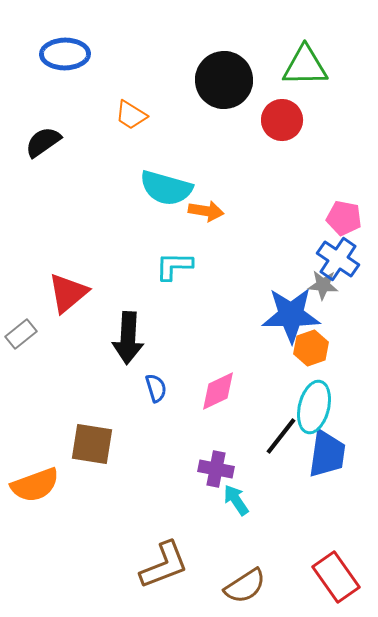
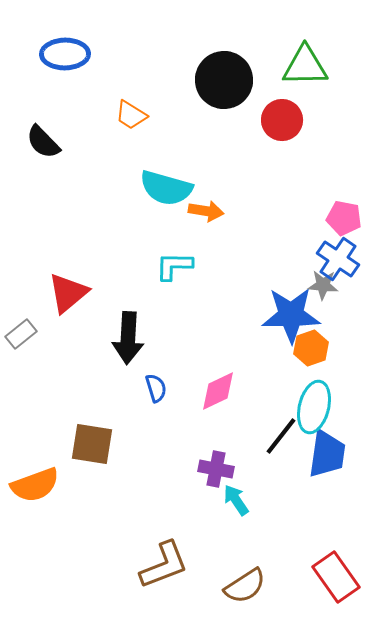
black semicircle: rotated 99 degrees counterclockwise
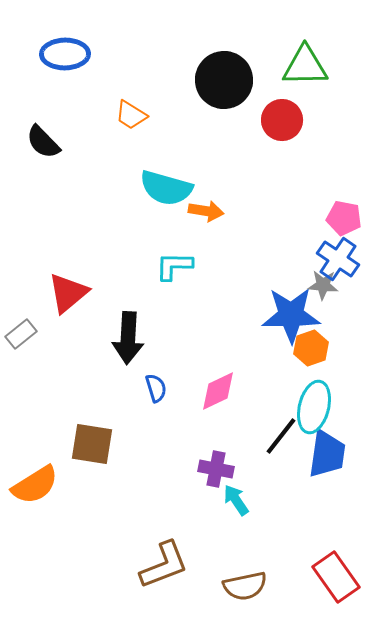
orange semicircle: rotated 12 degrees counterclockwise
brown semicircle: rotated 21 degrees clockwise
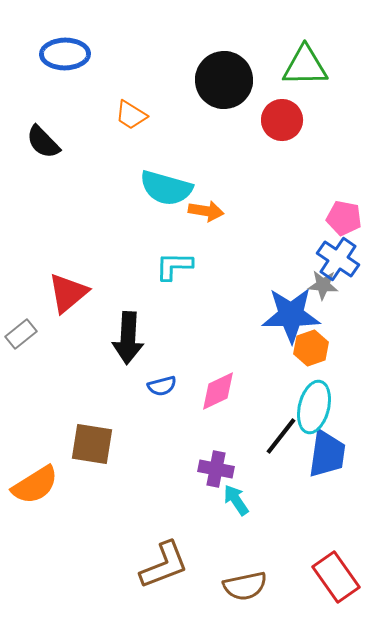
blue semicircle: moved 6 px right, 2 px up; rotated 92 degrees clockwise
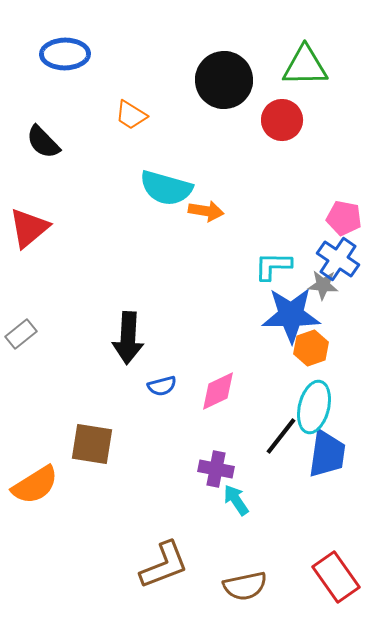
cyan L-shape: moved 99 px right
red triangle: moved 39 px left, 65 px up
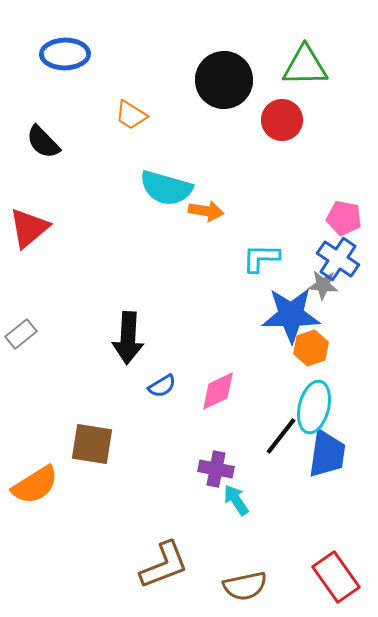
cyan L-shape: moved 12 px left, 8 px up
blue semicircle: rotated 16 degrees counterclockwise
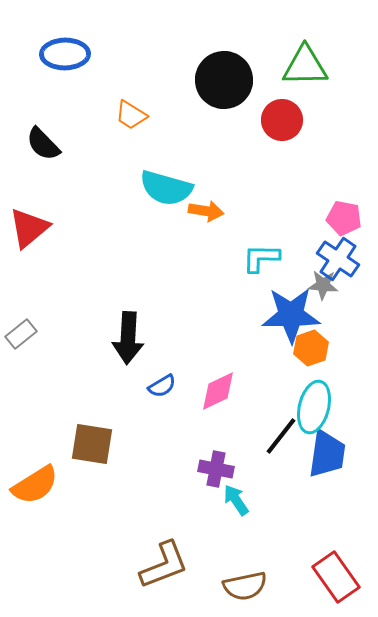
black semicircle: moved 2 px down
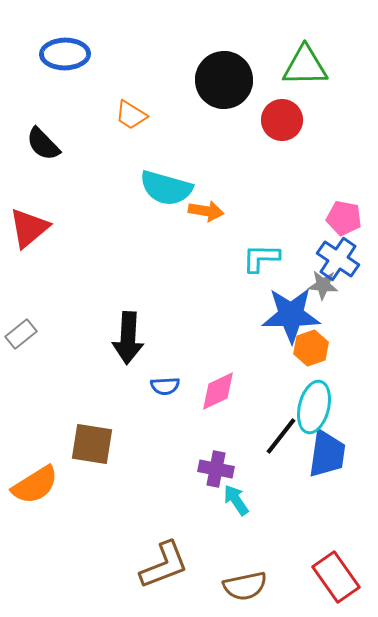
blue semicircle: moved 3 px right; rotated 28 degrees clockwise
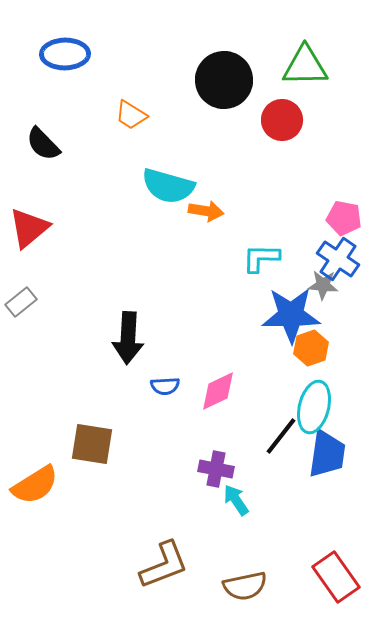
cyan semicircle: moved 2 px right, 2 px up
gray rectangle: moved 32 px up
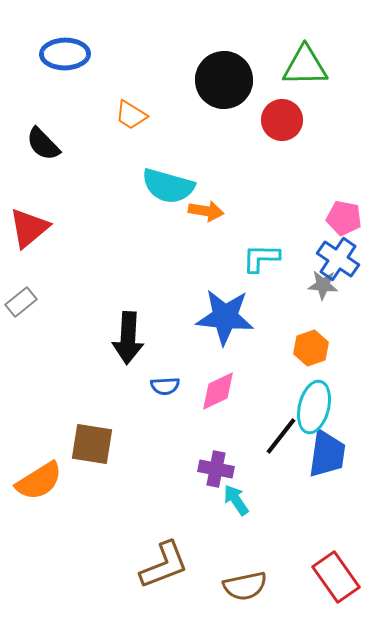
blue star: moved 66 px left, 2 px down; rotated 6 degrees clockwise
orange semicircle: moved 4 px right, 4 px up
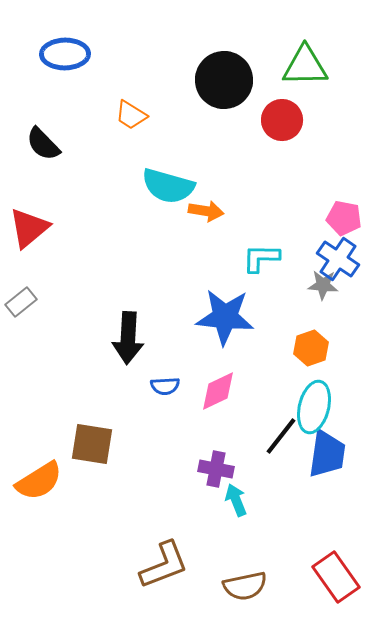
cyan arrow: rotated 12 degrees clockwise
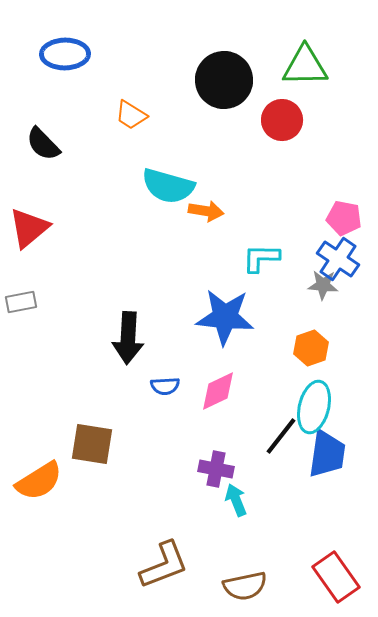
gray rectangle: rotated 28 degrees clockwise
